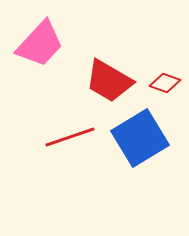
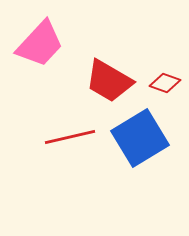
red line: rotated 6 degrees clockwise
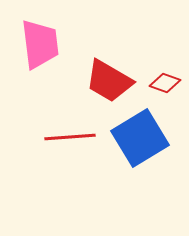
pink trapezoid: rotated 50 degrees counterclockwise
red line: rotated 9 degrees clockwise
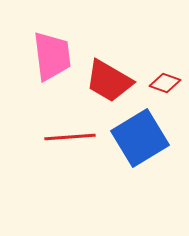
pink trapezoid: moved 12 px right, 12 px down
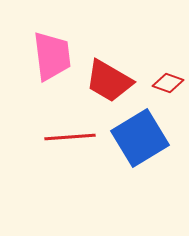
red diamond: moved 3 px right
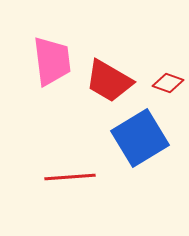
pink trapezoid: moved 5 px down
red line: moved 40 px down
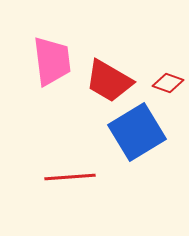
blue square: moved 3 px left, 6 px up
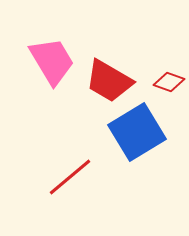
pink trapezoid: rotated 24 degrees counterclockwise
red diamond: moved 1 px right, 1 px up
red line: rotated 36 degrees counterclockwise
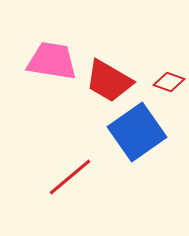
pink trapezoid: rotated 50 degrees counterclockwise
blue square: rotated 4 degrees counterclockwise
